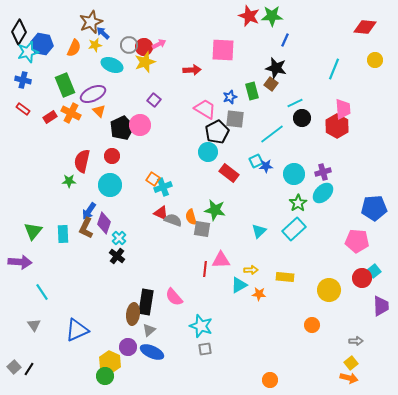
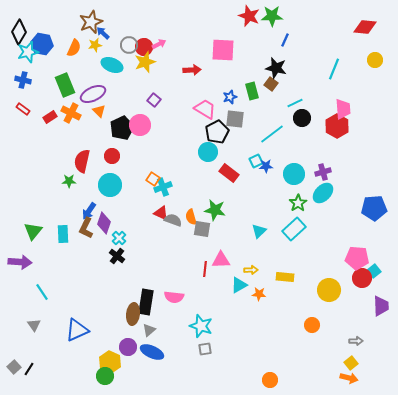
pink pentagon at (357, 241): moved 17 px down
pink semicircle at (174, 297): rotated 42 degrees counterclockwise
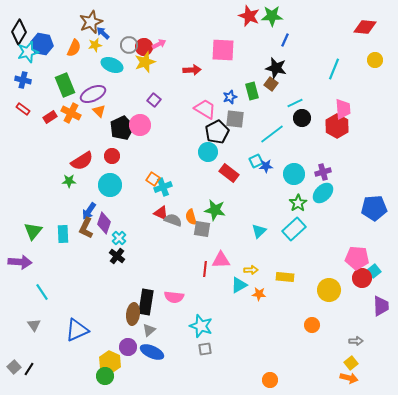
red semicircle at (82, 161): rotated 135 degrees counterclockwise
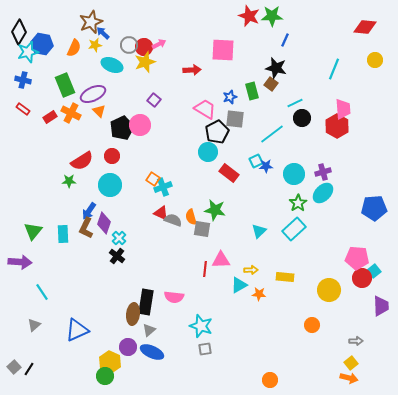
gray triangle at (34, 325): rotated 24 degrees clockwise
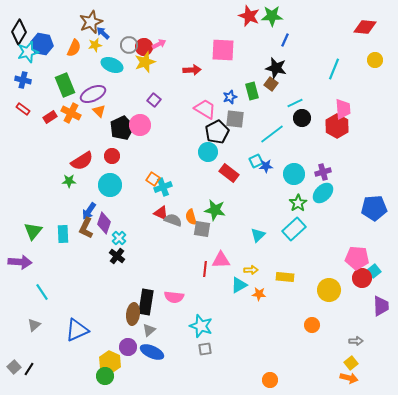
cyan triangle at (259, 231): moved 1 px left, 4 px down
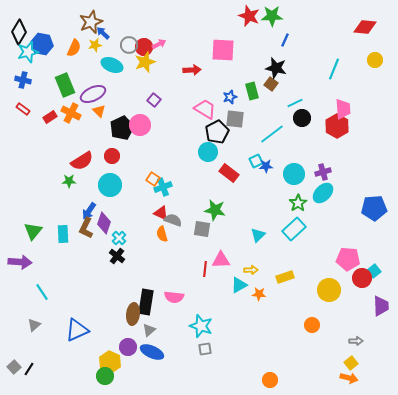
orange semicircle at (191, 217): moved 29 px left, 17 px down
pink pentagon at (357, 258): moved 9 px left, 1 px down
yellow rectangle at (285, 277): rotated 24 degrees counterclockwise
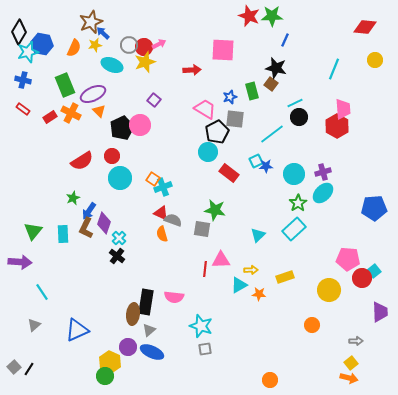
black circle at (302, 118): moved 3 px left, 1 px up
green star at (69, 181): moved 4 px right, 17 px down; rotated 24 degrees counterclockwise
cyan circle at (110, 185): moved 10 px right, 7 px up
purple trapezoid at (381, 306): moved 1 px left, 6 px down
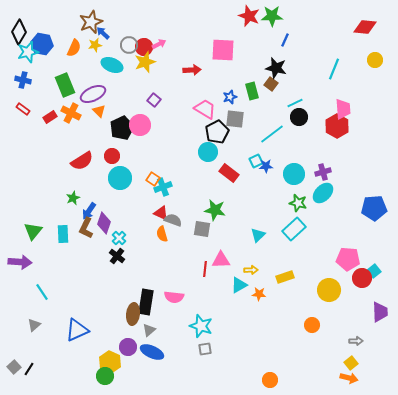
green star at (298, 203): rotated 24 degrees counterclockwise
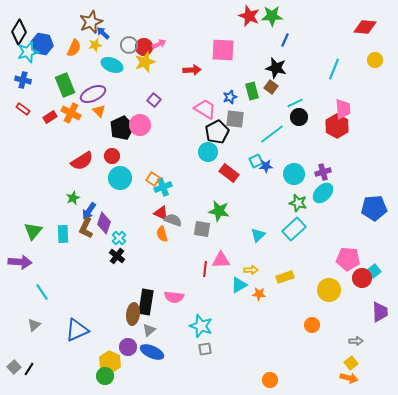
brown square at (271, 84): moved 3 px down
green star at (215, 210): moved 4 px right, 1 px down
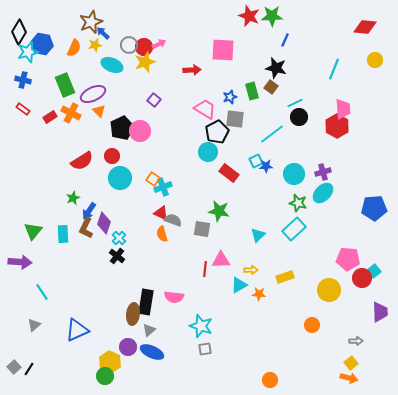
pink circle at (140, 125): moved 6 px down
